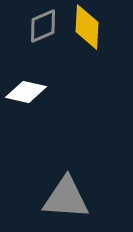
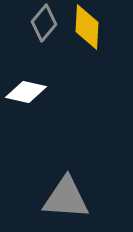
gray diamond: moved 1 px right, 3 px up; rotated 27 degrees counterclockwise
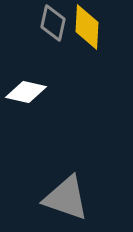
gray diamond: moved 9 px right; rotated 27 degrees counterclockwise
gray triangle: rotated 15 degrees clockwise
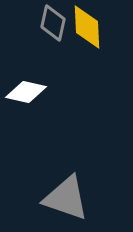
yellow diamond: rotated 6 degrees counterclockwise
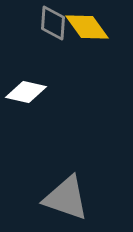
gray diamond: rotated 9 degrees counterclockwise
yellow diamond: rotated 33 degrees counterclockwise
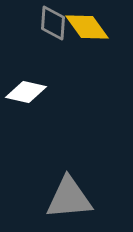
gray triangle: moved 3 px right; rotated 24 degrees counterclockwise
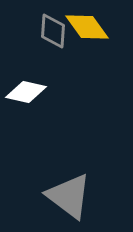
gray diamond: moved 8 px down
gray triangle: moved 2 px up; rotated 42 degrees clockwise
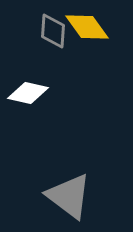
white diamond: moved 2 px right, 1 px down
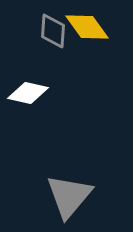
gray triangle: rotated 33 degrees clockwise
